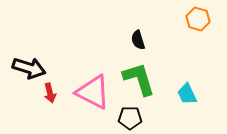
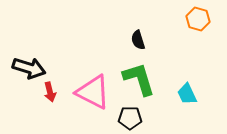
red arrow: moved 1 px up
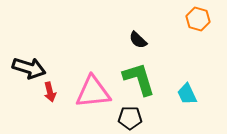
black semicircle: rotated 30 degrees counterclockwise
pink triangle: rotated 33 degrees counterclockwise
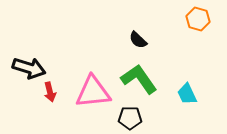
green L-shape: rotated 18 degrees counterclockwise
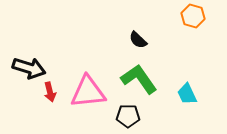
orange hexagon: moved 5 px left, 3 px up
pink triangle: moved 5 px left
black pentagon: moved 2 px left, 2 px up
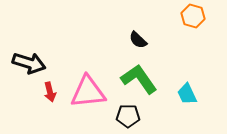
black arrow: moved 5 px up
